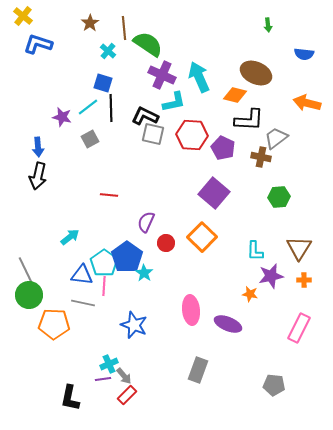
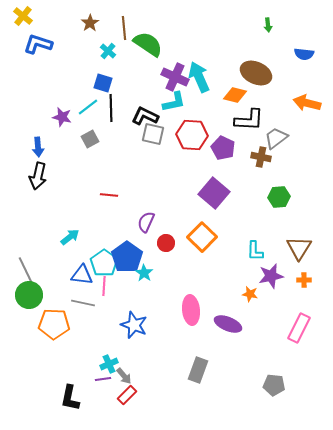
purple cross at (162, 75): moved 13 px right, 2 px down
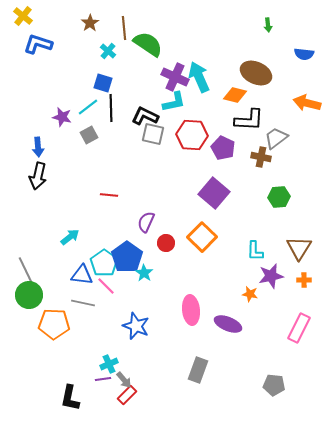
gray square at (90, 139): moved 1 px left, 4 px up
pink line at (104, 286): moved 2 px right; rotated 48 degrees counterclockwise
blue star at (134, 325): moved 2 px right, 1 px down
gray arrow at (124, 376): moved 4 px down
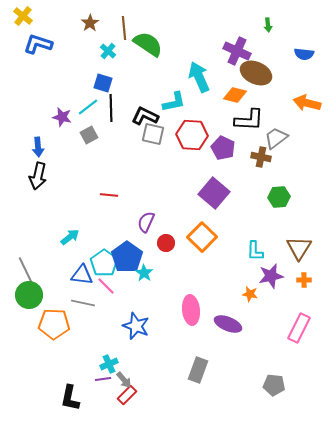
purple cross at (175, 77): moved 62 px right, 26 px up
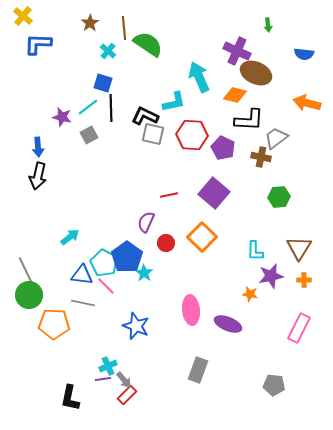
blue L-shape at (38, 44): rotated 16 degrees counterclockwise
red line at (109, 195): moved 60 px right; rotated 18 degrees counterclockwise
cyan pentagon at (104, 263): rotated 8 degrees counterclockwise
cyan cross at (109, 364): moved 1 px left, 2 px down
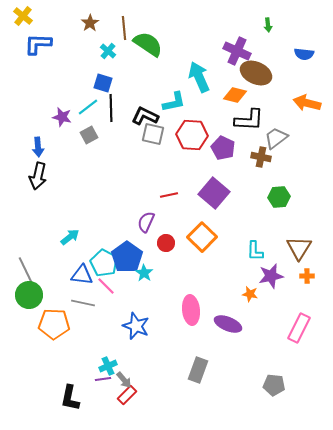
orange cross at (304, 280): moved 3 px right, 4 px up
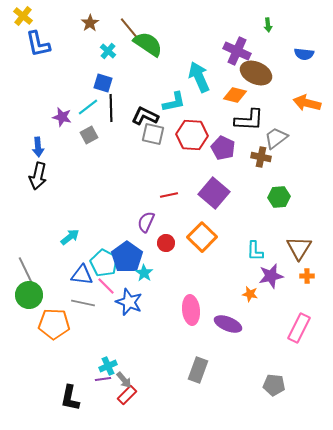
brown line at (124, 28): moved 5 px right; rotated 35 degrees counterclockwise
blue L-shape at (38, 44): rotated 104 degrees counterclockwise
blue star at (136, 326): moved 7 px left, 24 px up
